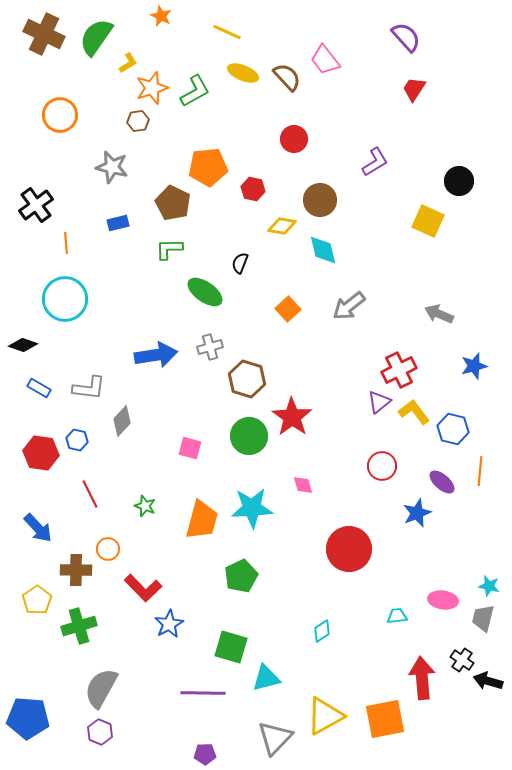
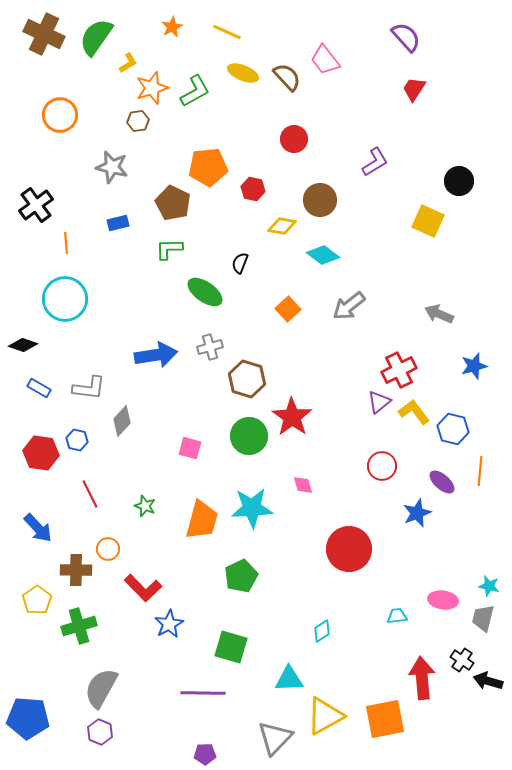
orange star at (161, 16): moved 11 px right, 11 px down; rotated 20 degrees clockwise
cyan diamond at (323, 250): moved 5 px down; rotated 40 degrees counterclockwise
cyan triangle at (266, 678): moved 23 px right, 1 px down; rotated 12 degrees clockwise
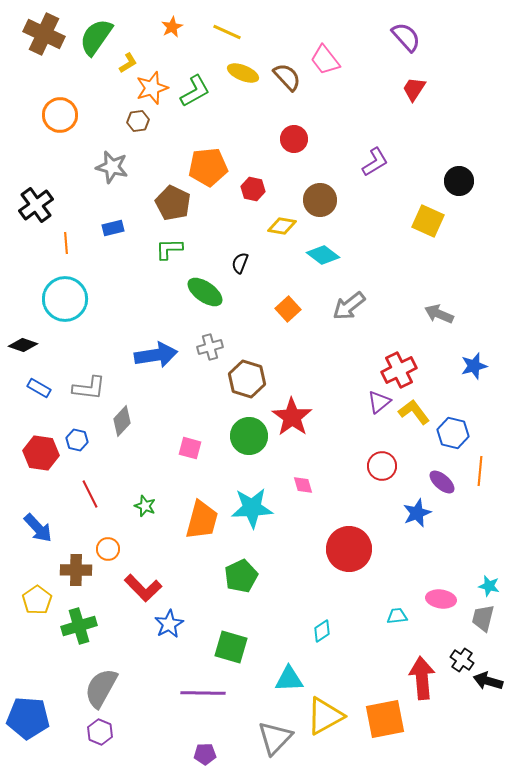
blue rectangle at (118, 223): moved 5 px left, 5 px down
blue hexagon at (453, 429): moved 4 px down
pink ellipse at (443, 600): moved 2 px left, 1 px up
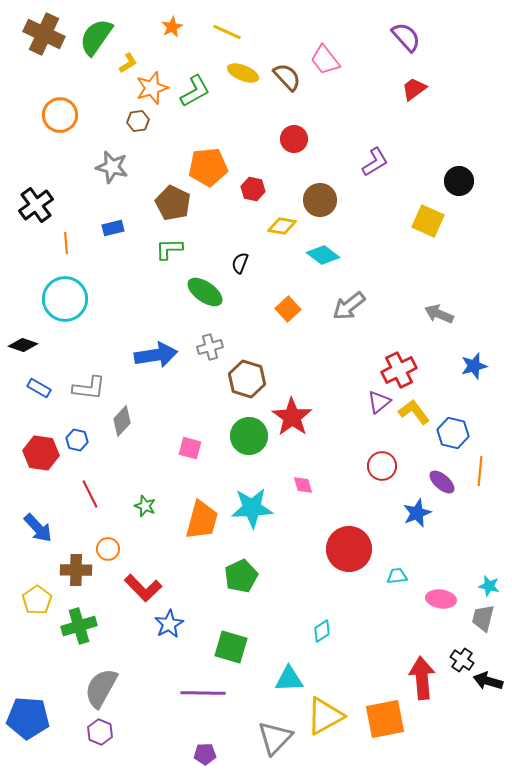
red trapezoid at (414, 89): rotated 20 degrees clockwise
cyan trapezoid at (397, 616): moved 40 px up
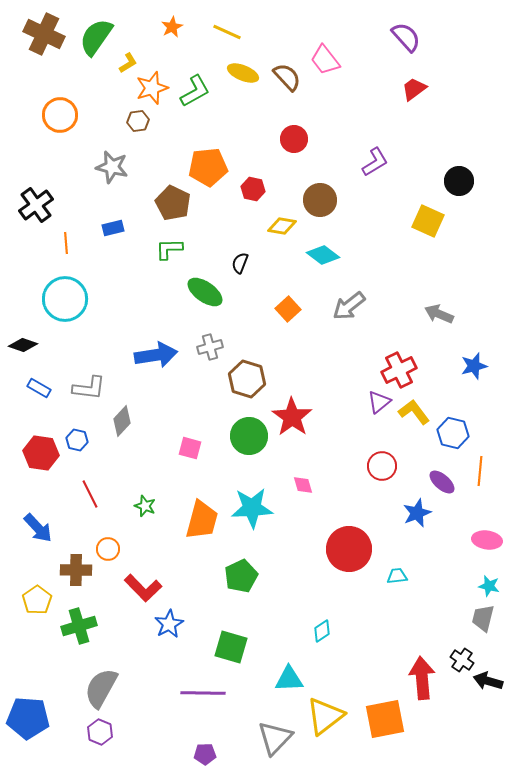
pink ellipse at (441, 599): moved 46 px right, 59 px up
yellow triangle at (325, 716): rotated 9 degrees counterclockwise
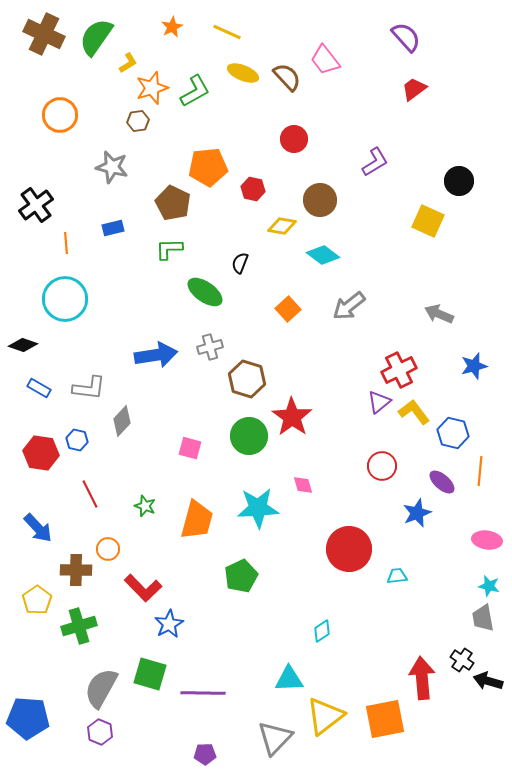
cyan star at (252, 508): moved 6 px right
orange trapezoid at (202, 520): moved 5 px left
gray trapezoid at (483, 618): rotated 24 degrees counterclockwise
green square at (231, 647): moved 81 px left, 27 px down
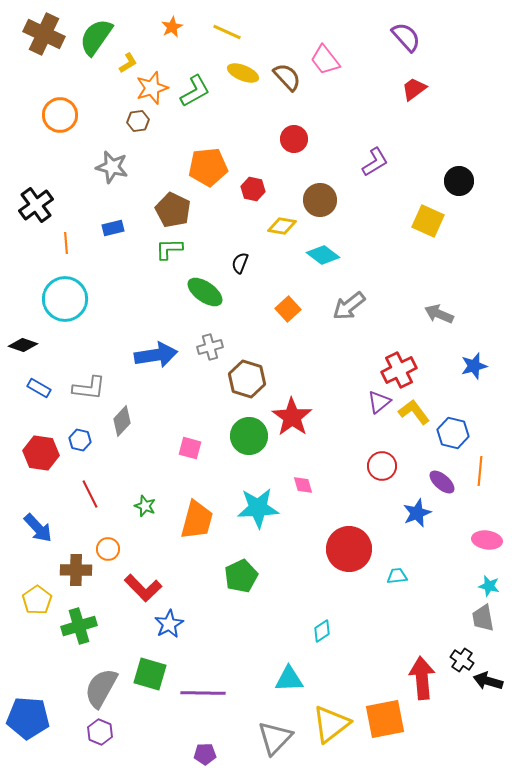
brown pentagon at (173, 203): moved 7 px down
blue hexagon at (77, 440): moved 3 px right
yellow triangle at (325, 716): moved 6 px right, 8 px down
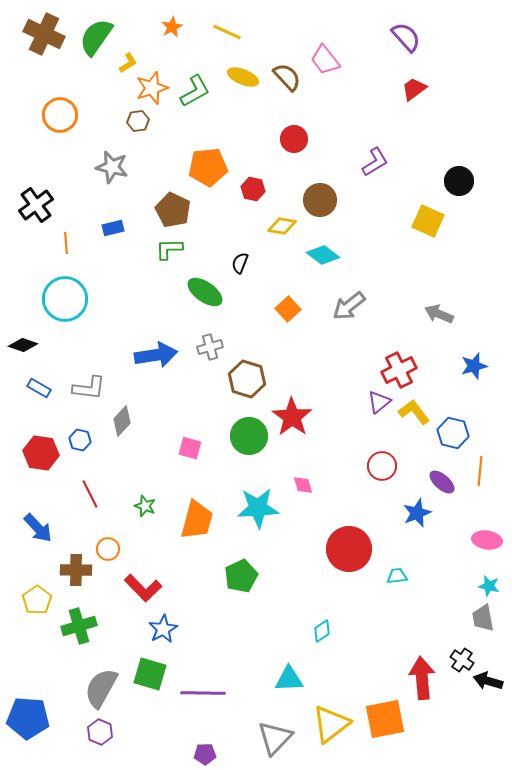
yellow ellipse at (243, 73): moved 4 px down
blue star at (169, 624): moved 6 px left, 5 px down
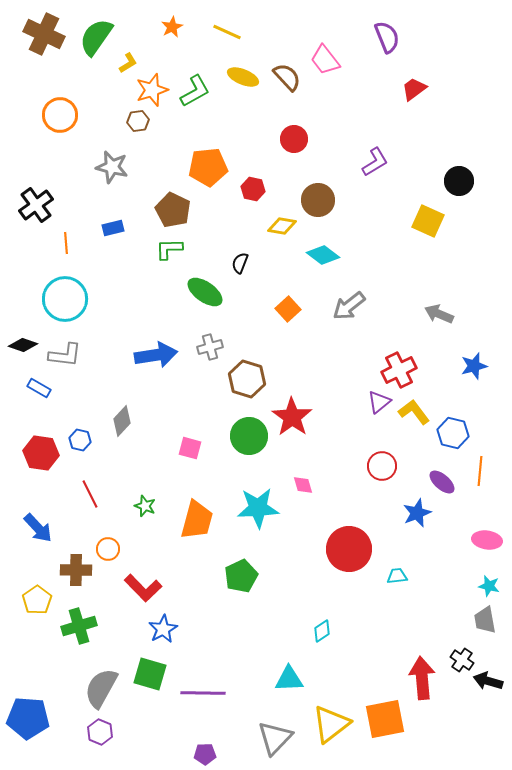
purple semicircle at (406, 37): moved 19 px left; rotated 20 degrees clockwise
orange star at (152, 88): moved 2 px down
brown circle at (320, 200): moved 2 px left
gray L-shape at (89, 388): moved 24 px left, 33 px up
gray trapezoid at (483, 618): moved 2 px right, 2 px down
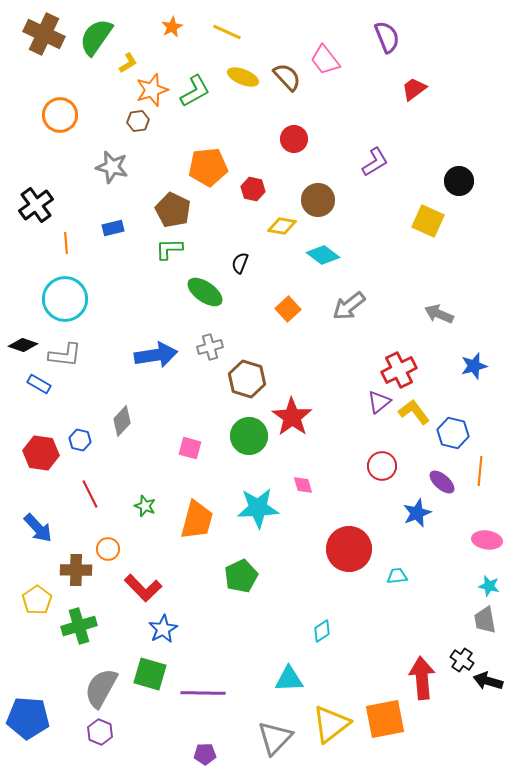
blue rectangle at (39, 388): moved 4 px up
